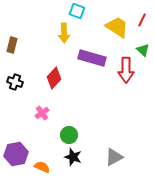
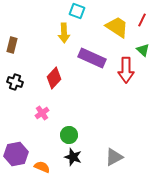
purple rectangle: rotated 8 degrees clockwise
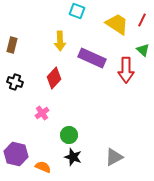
yellow trapezoid: moved 3 px up
yellow arrow: moved 4 px left, 8 px down
purple hexagon: rotated 25 degrees clockwise
orange semicircle: moved 1 px right
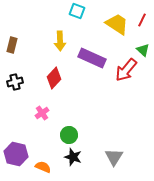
red arrow: rotated 40 degrees clockwise
black cross: rotated 35 degrees counterclockwise
gray triangle: rotated 30 degrees counterclockwise
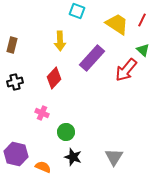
purple rectangle: rotated 72 degrees counterclockwise
pink cross: rotated 32 degrees counterclockwise
green circle: moved 3 px left, 3 px up
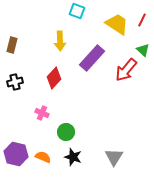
orange semicircle: moved 10 px up
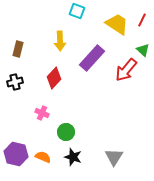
brown rectangle: moved 6 px right, 4 px down
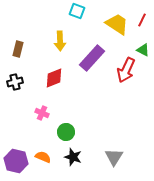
green triangle: rotated 16 degrees counterclockwise
red arrow: rotated 15 degrees counterclockwise
red diamond: rotated 25 degrees clockwise
purple hexagon: moved 7 px down
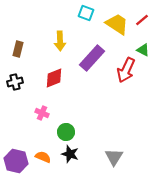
cyan square: moved 9 px right, 2 px down
red line: rotated 24 degrees clockwise
black star: moved 3 px left, 3 px up
